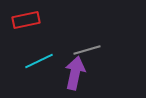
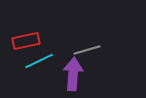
red rectangle: moved 21 px down
purple arrow: moved 2 px left, 1 px down; rotated 8 degrees counterclockwise
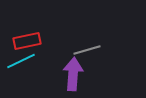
red rectangle: moved 1 px right
cyan line: moved 18 px left
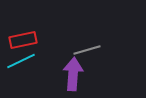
red rectangle: moved 4 px left, 1 px up
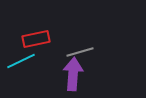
red rectangle: moved 13 px right, 1 px up
gray line: moved 7 px left, 2 px down
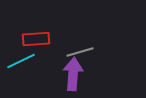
red rectangle: rotated 8 degrees clockwise
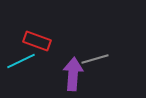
red rectangle: moved 1 px right, 2 px down; rotated 24 degrees clockwise
gray line: moved 15 px right, 7 px down
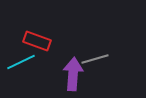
cyan line: moved 1 px down
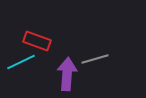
purple arrow: moved 6 px left
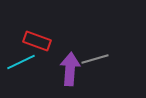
purple arrow: moved 3 px right, 5 px up
